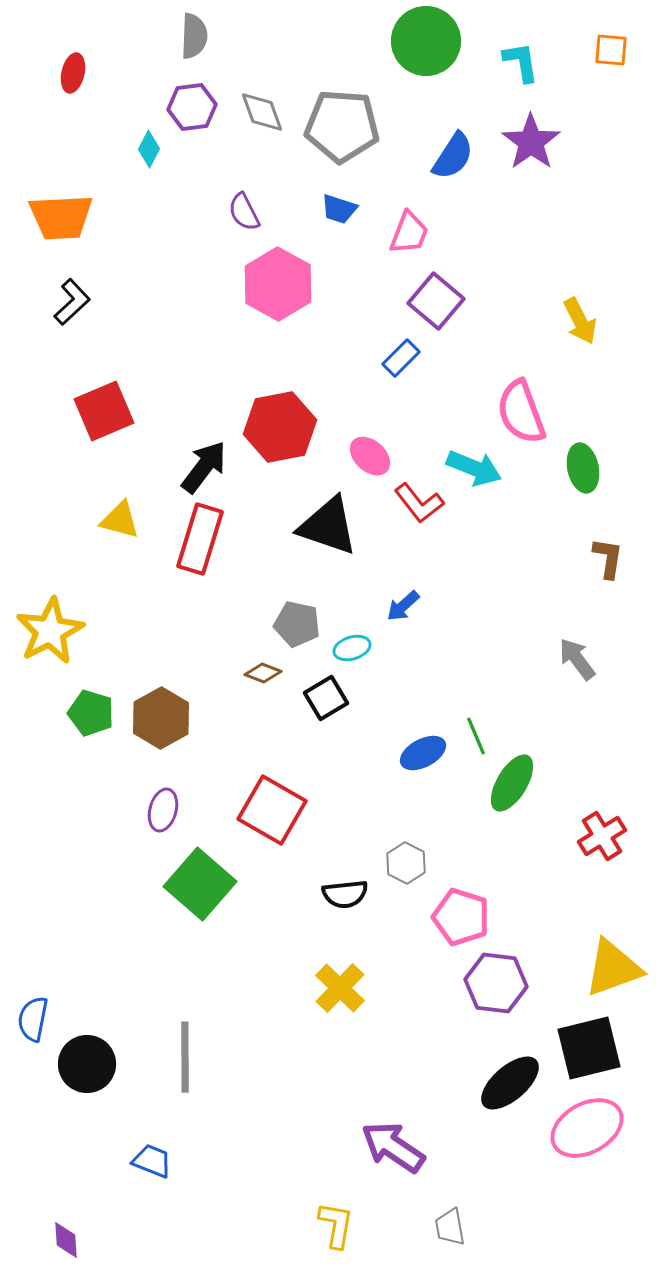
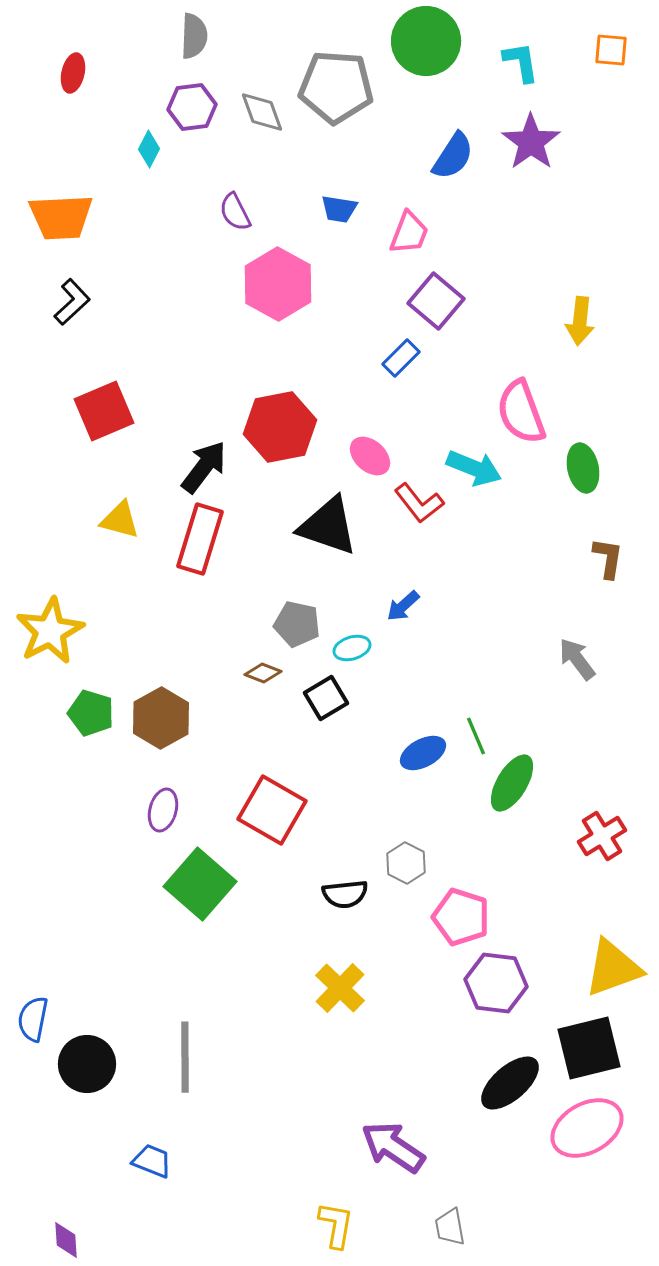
gray pentagon at (342, 126): moved 6 px left, 39 px up
blue trapezoid at (339, 209): rotated 9 degrees counterclockwise
purple semicircle at (244, 212): moved 9 px left
yellow arrow at (580, 321): rotated 33 degrees clockwise
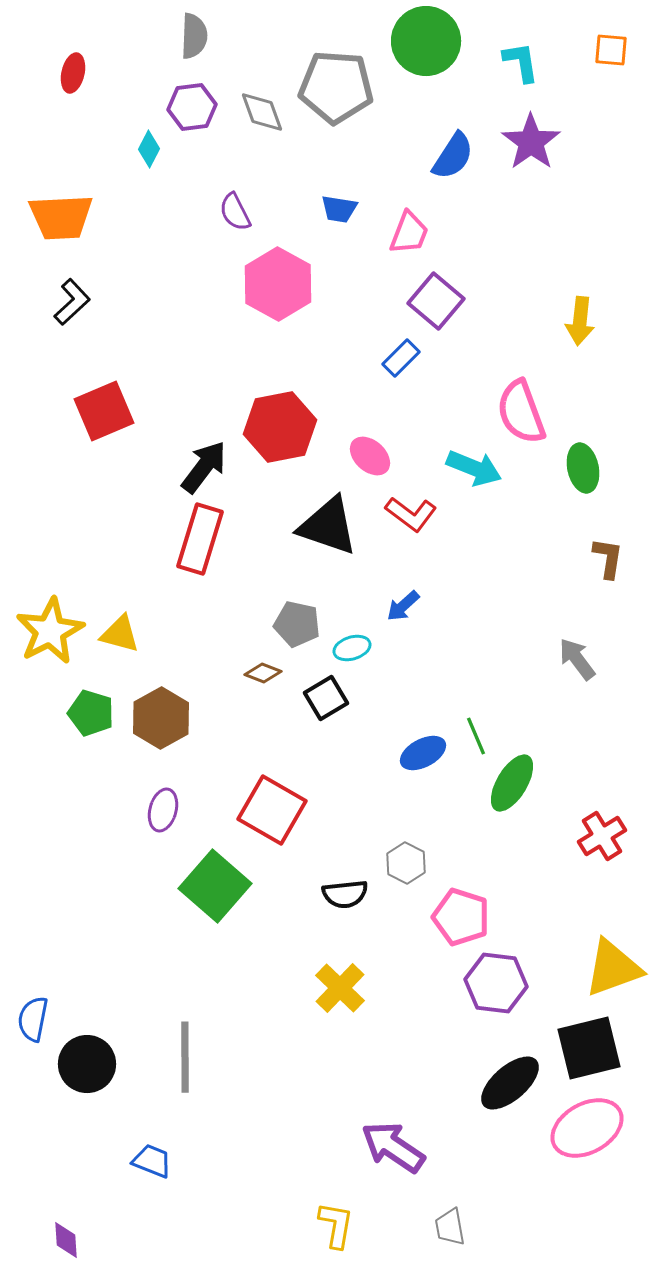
red L-shape at (419, 503): moved 8 px left, 11 px down; rotated 15 degrees counterclockwise
yellow triangle at (120, 520): moved 114 px down
green square at (200, 884): moved 15 px right, 2 px down
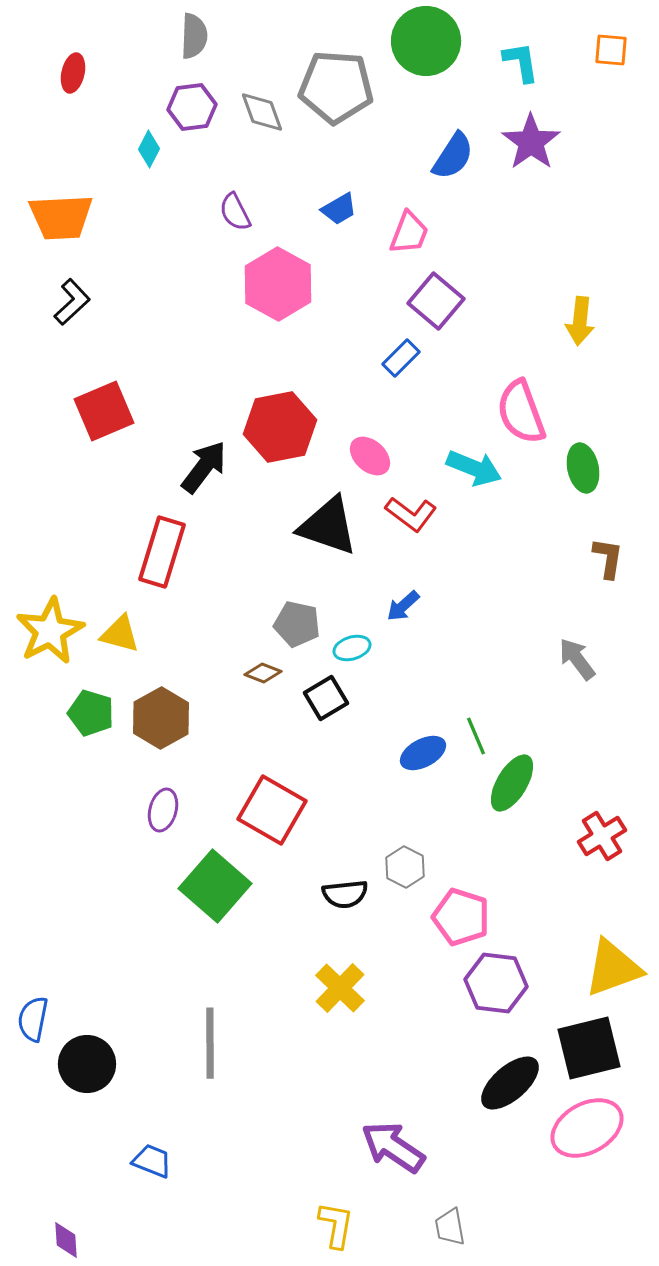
blue trapezoid at (339, 209): rotated 39 degrees counterclockwise
red rectangle at (200, 539): moved 38 px left, 13 px down
gray hexagon at (406, 863): moved 1 px left, 4 px down
gray line at (185, 1057): moved 25 px right, 14 px up
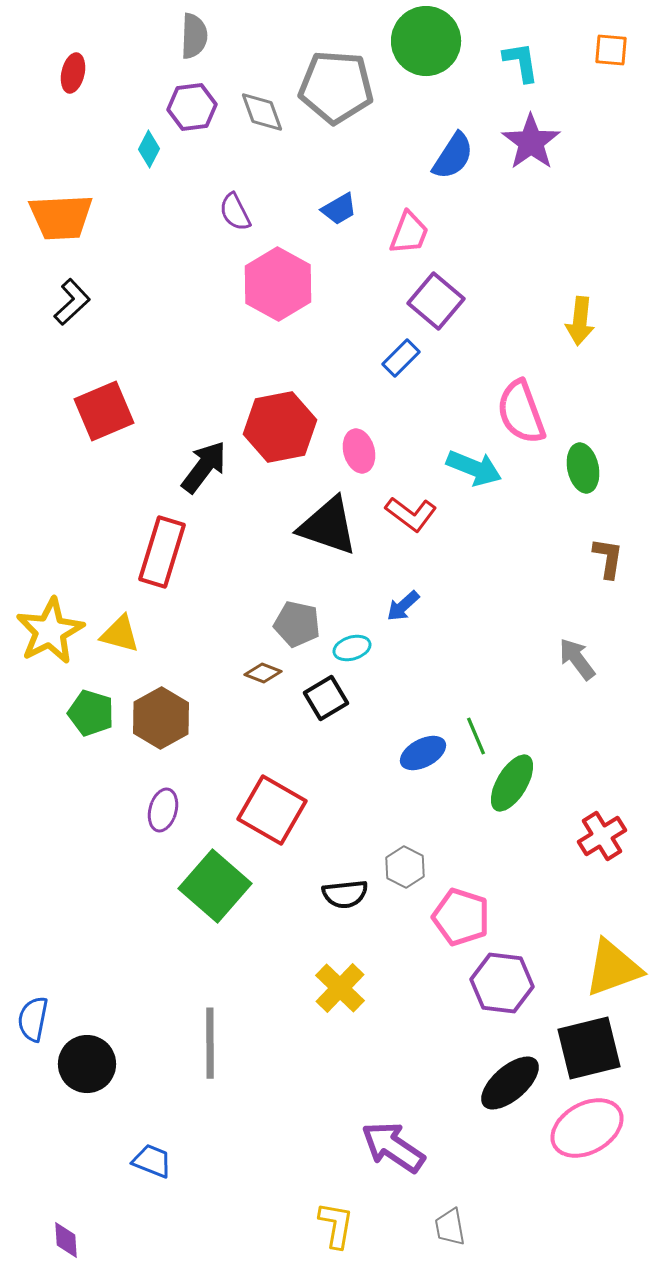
pink ellipse at (370, 456): moved 11 px left, 5 px up; rotated 33 degrees clockwise
purple hexagon at (496, 983): moved 6 px right
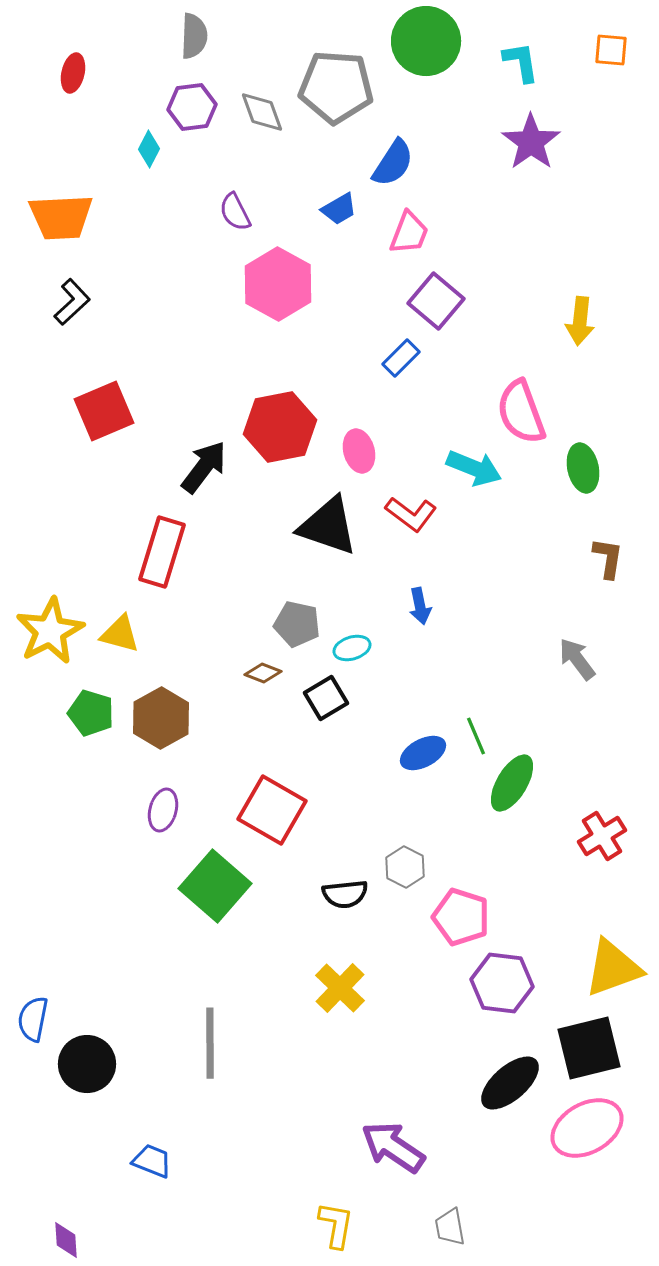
blue semicircle at (453, 156): moved 60 px left, 7 px down
blue arrow at (403, 606): moved 17 px right; rotated 60 degrees counterclockwise
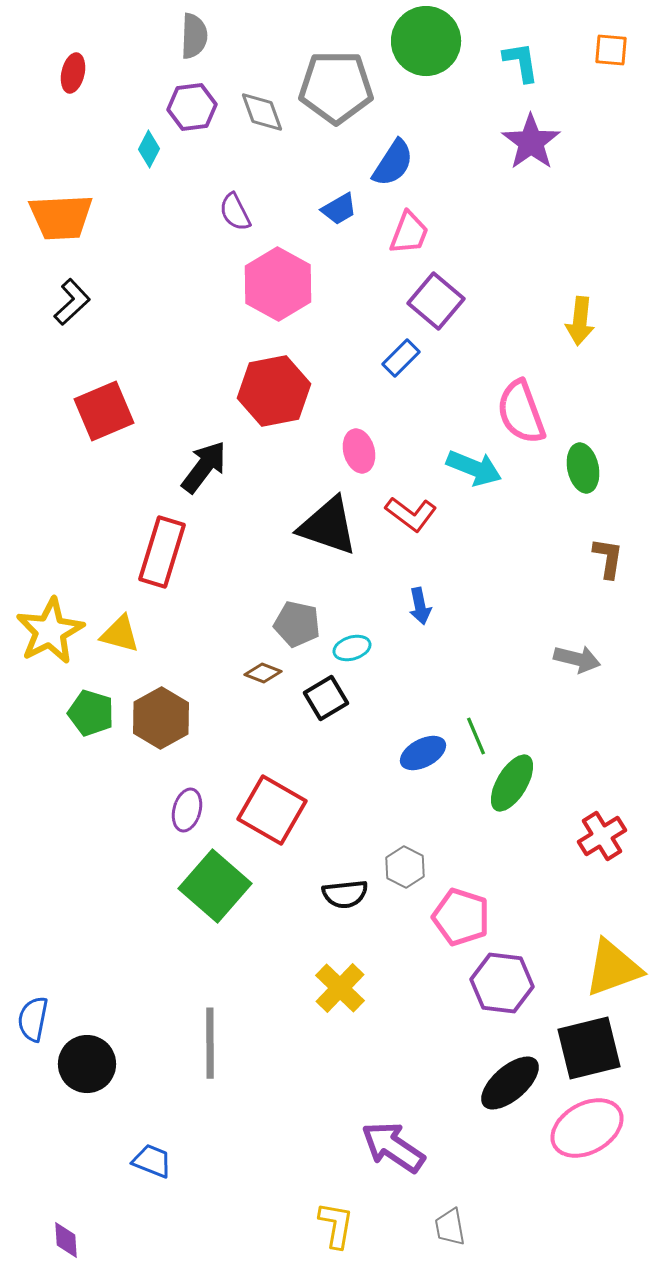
gray pentagon at (336, 87): rotated 4 degrees counterclockwise
red hexagon at (280, 427): moved 6 px left, 36 px up
gray arrow at (577, 659): rotated 141 degrees clockwise
purple ellipse at (163, 810): moved 24 px right
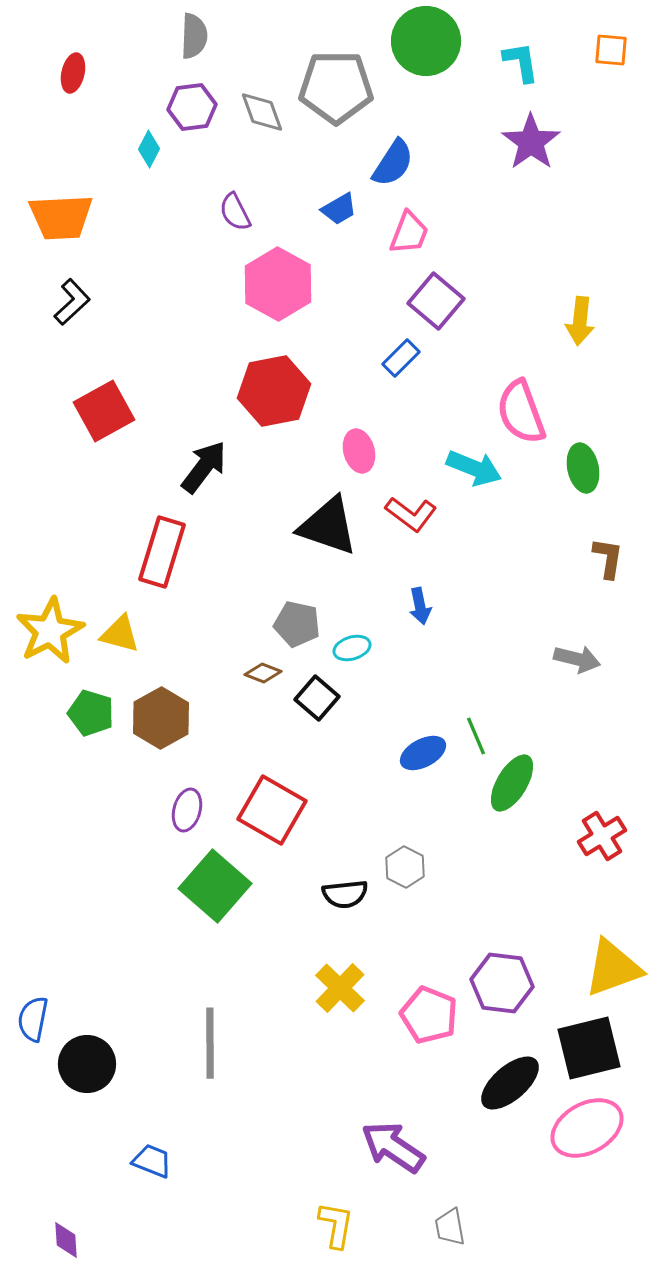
red square at (104, 411): rotated 6 degrees counterclockwise
black square at (326, 698): moved 9 px left; rotated 18 degrees counterclockwise
pink pentagon at (461, 917): moved 32 px left, 98 px down; rotated 4 degrees clockwise
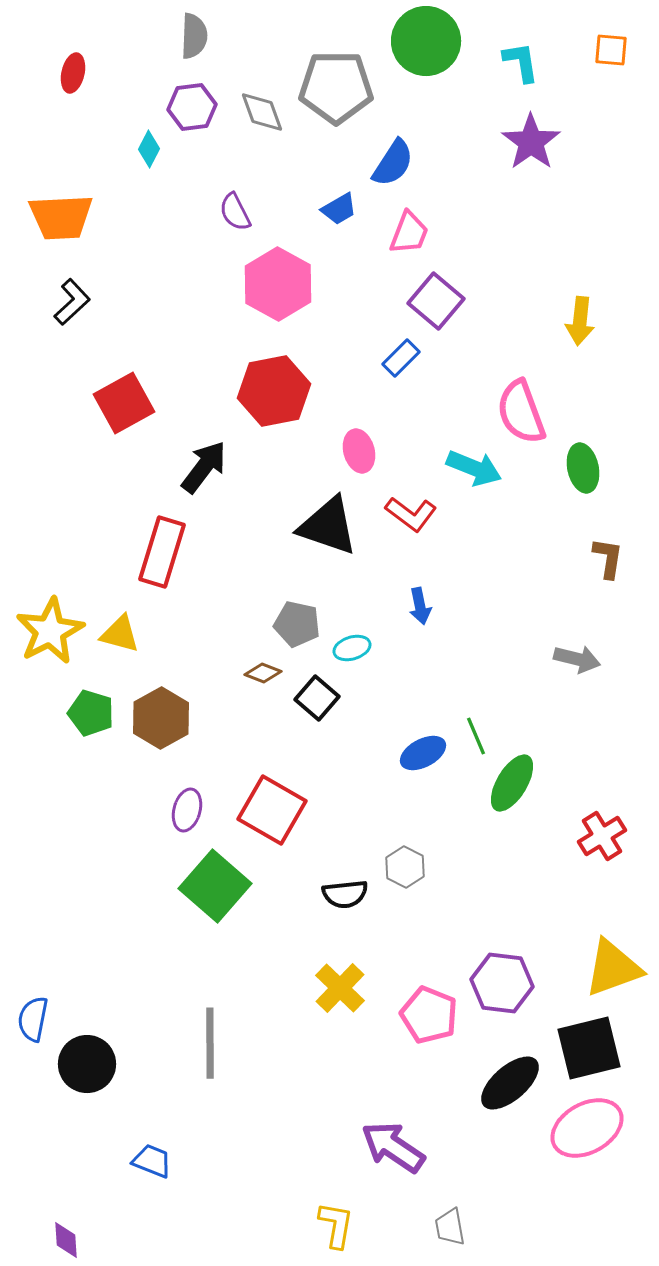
red square at (104, 411): moved 20 px right, 8 px up
